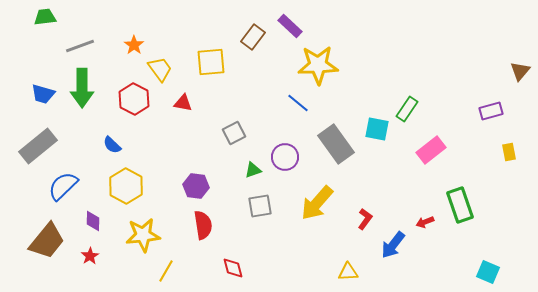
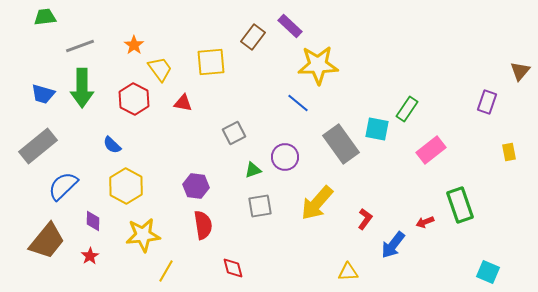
purple rectangle at (491, 111): moved 4 px left, 9 px up; rotated 55 degrees counterclockwise
gray rectangle at (336, 144): moved 5 px right
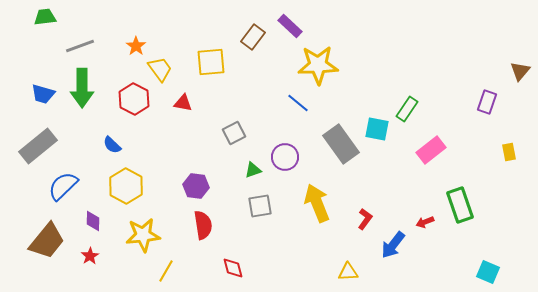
orange star at (134, 45): moved 2 px right, 1 px down
yellow arrow at (317, 203): rotated 117 degrees clockwise
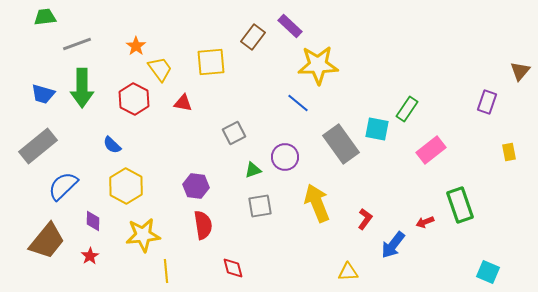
gray line at (80, 46): moved 3 px left, 2 px up
yellow line at (166, 271): rotated 35 degrees counterclockwise
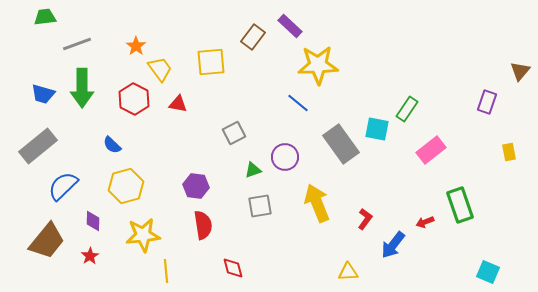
red triangle at (183, 103): moved 5 px left, 1 px down
yellow hexagon at (126, 186): rotated 16 degrees clockwise
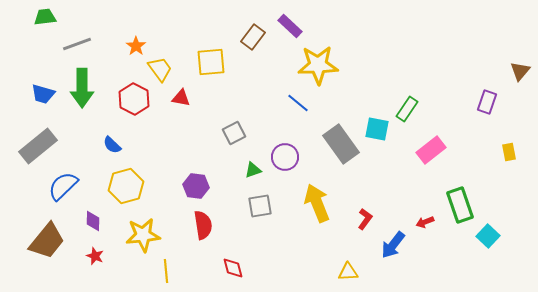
red triangle at (178, 104): moved 3 px right, 6 px up
red star at (90, 256): moved 5 px right; rotated 18 degrees counterclockwise
cyan square at (488, 272): moved 36 px up; rotated 20 degrees clockwise
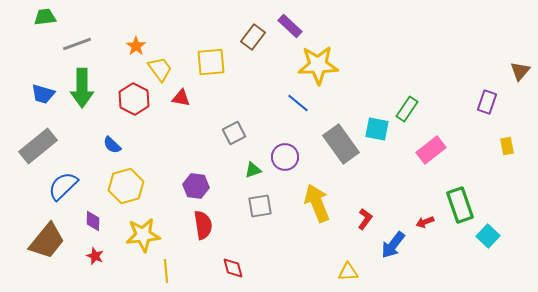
yellow rectangle at (509, 152): moved 2 px left, 6 px up
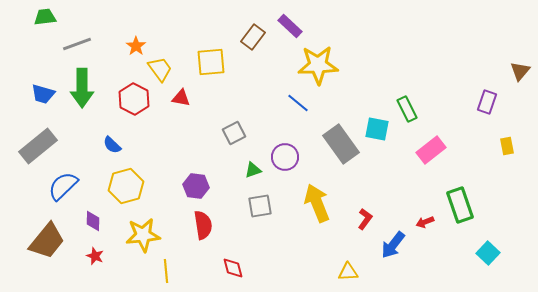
green rectangle at (407, 109): rotated 60 degrees counterclockwise
cyan square at (488, 236): moved 17 px down
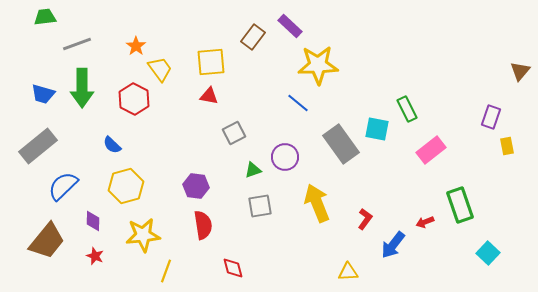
red triangle at (181, 98): moved 28 px right, 2 px up
purple rectangle at (487, 102): moved 4 px right, 15 px down
yellow line at (166, 271): rotated 25 degrees clockwise
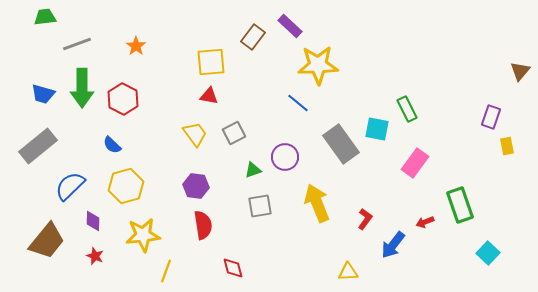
yellow trapezoid at (160, 69): moved 35 px right, 65 px down
red hexagon at (134, 99): moved 11 px left
pink rectangle at (431, 150): moved 16 px left, 13 px down; rotated 16 degrees counterclockwise
blue semicircle at (63, 186): moved 7 px right
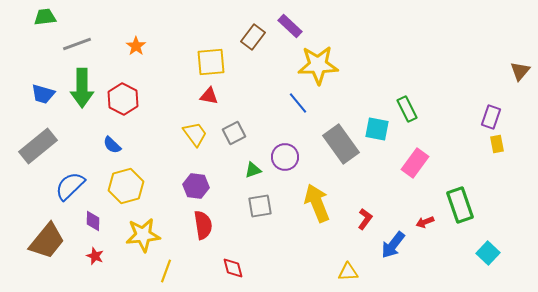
blue line at (298, 103): rotated 10 degrees clockwise
yellow rectangle at (507, 146): moved 10 px left, 2 px up
